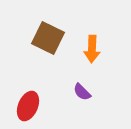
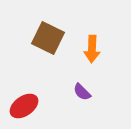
red ellipse: moved 4 px left; rotated 32 degrees clockwise
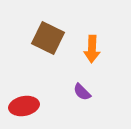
red ellipse: rotated 24 degrees clockwise
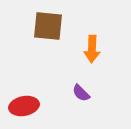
brown square: moved 12 px up; rotated 20 degrees counterclockwise
purple semicircle: moved 1 px left, 1 px down
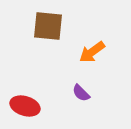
orange arrow: moved 3 px down; rotated 52 degrees clockwise
red ellipse: moved 1 px right; rotated 28 degrees clockwise
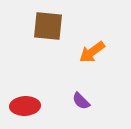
purple semicircle: moved 8 px down
red ellipse: rotated 20 degrees counterclockwise
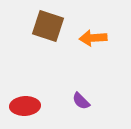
brown square: rotated 12 degrees clockwise
orange arrow: moved 1 px right, 14 px up; rotated 32 degrees clockwise
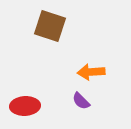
brown square: moved 2 px right
orange arrow: moved 2 px left, 34 px down
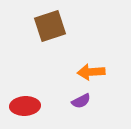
brown square: rotated 36 degrees counterclockwise
purple semicircle: rotated 72 degrees counterclockwise
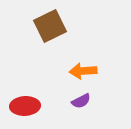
brown square: rotated 8 degrees counterclockwise
orange arrow: moved 8 px left, 1 px up
